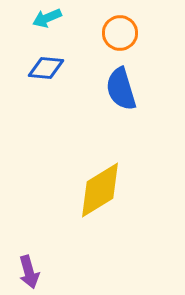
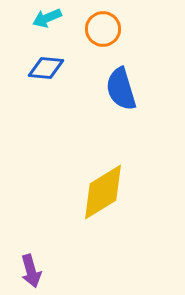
orange circle: moved 17 px left, 4 px up
yellow diamond: moved 3 px right, 2 px down
purple arrow: moved 2 px right, 1 px up
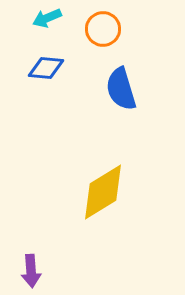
purple arrow: rotated 12 degrees clockwise
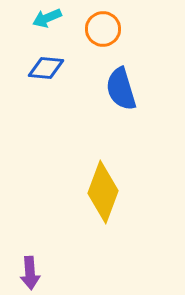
yellow diamond: rotated 38 degrees counterclockwise
purple arrow: moved 1 px left, 2 px down
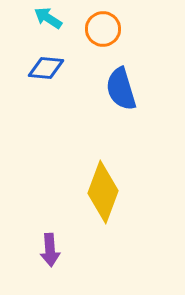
cyan arrow: moved 1 px right; rotated 56 degrees clockwise
purple arrow: moved 20 px right, 23 px up
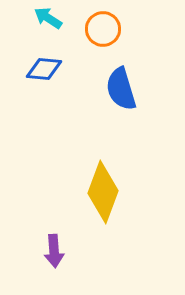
blue diamond: moved 2 px left, 1 px down
purple arrow: moved 4 px right, 1 px down
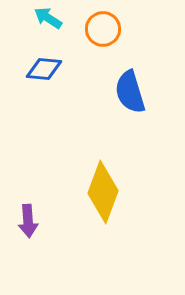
blue semicircle: moved 9 px right, 3 px down
purple arrow: moved 26 px left, 30 px up
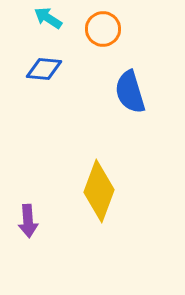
yellow diamond: moved 4 px left, 1 px up
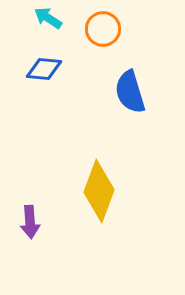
purple arrow: moved 2 px right, 1 px down
